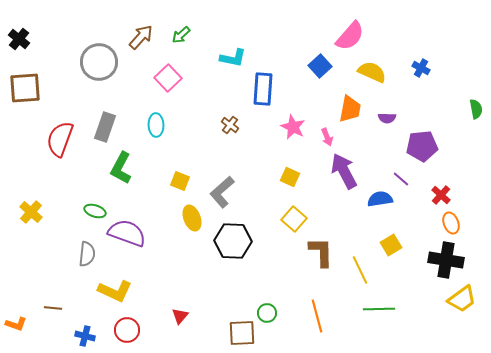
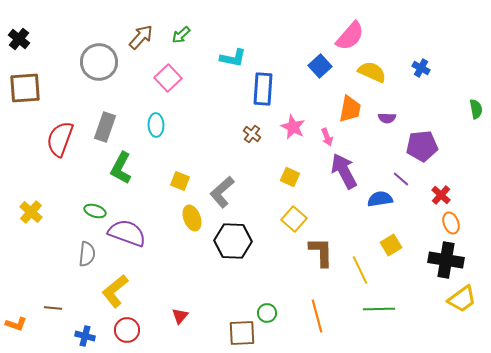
brown cross at (230, 125): moved 22 px right, 9 px down
yellow L-shape at (115, 291): rotated 116 degrees clockwise
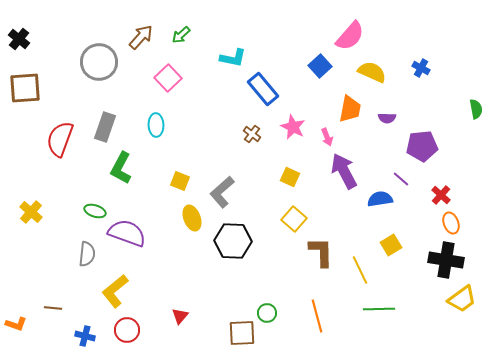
blue rectangle at (263, 89): rotated 44 degrees counterclockwise
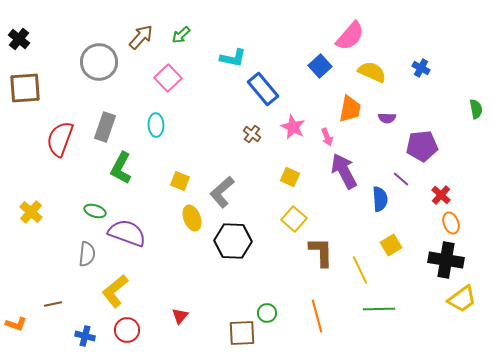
blue semicircle at (380, 199): rotated 95 degrees clockwise
brown line at (53, 308): moved 4 px up; rotated 18 degrees counterclockwise
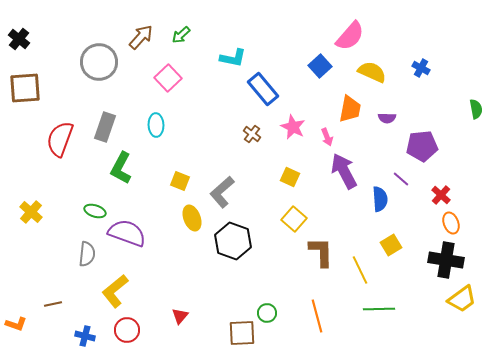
black hexagon at (233, 241): rotated 18 degrees clockwise
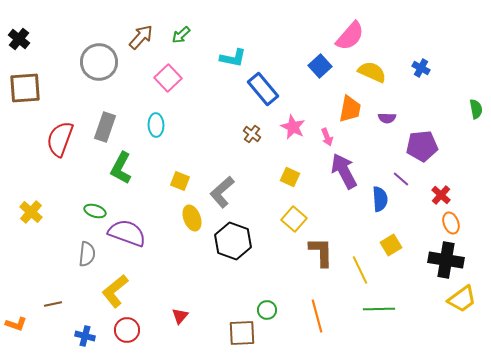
green circle at (267, 313): moved 3 px up
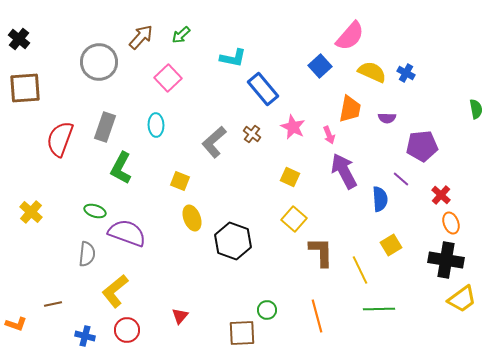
blue cross at (421, 68): moved 15 px left, 5 px down
pink arrow at (327, 137): moved 2 px right, 2 px up
gray L-shape at (222, 192): moved 8 px left, 50 px up
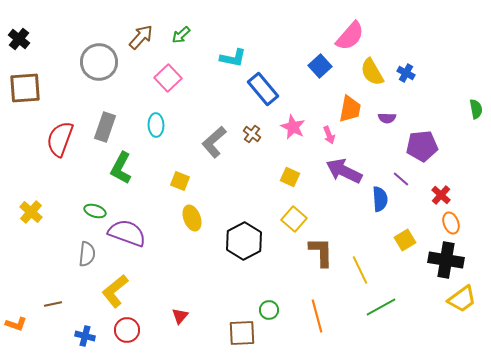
yellow semicircle at (372, 72): rotated 144 degrees counterclockwise
purple arrow at (344, 171): rotated 36 degrees counterclockwise
black hexagon at (233, 241): moved 11 px right; rotated 12 degrees clockwise
yellow square at (391, 245): moved 14 px right, 5 px up
green line at (379, 309): moved 2 px right, 2 px up; rotated 28 degrees counterclockwise
green circle at (267, 310): moved 2 px right
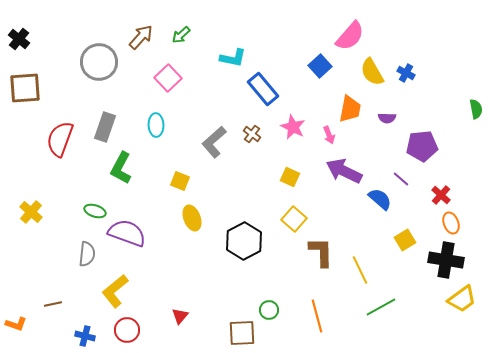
blue semicircle at (380, 199): rotated 45 degrees counterclockwise
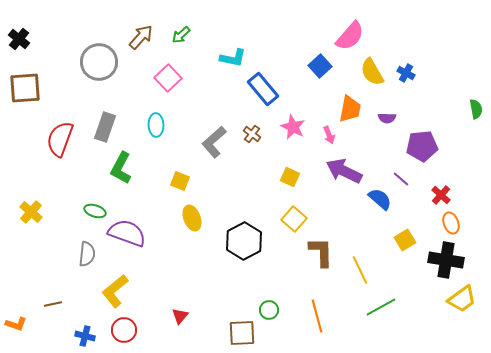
red circle at (127, 330): moved 3 px left
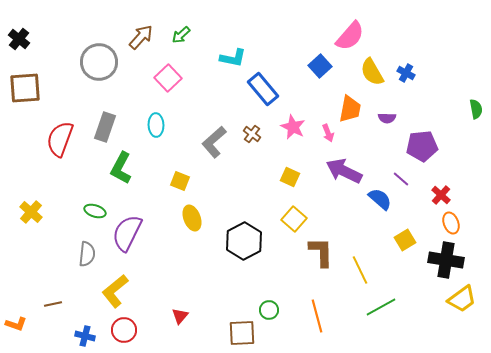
pink arrow at (329, 135): moved 1 px left, 2 px up
purple semicircle at (127, 233): rotated 84 degrees counterclockwise
